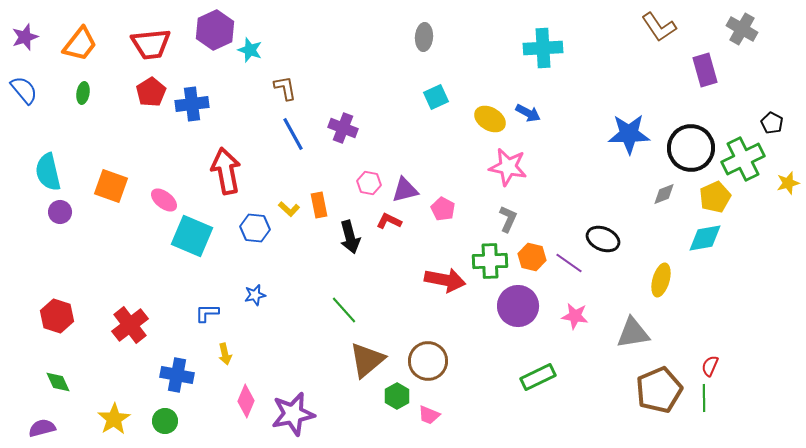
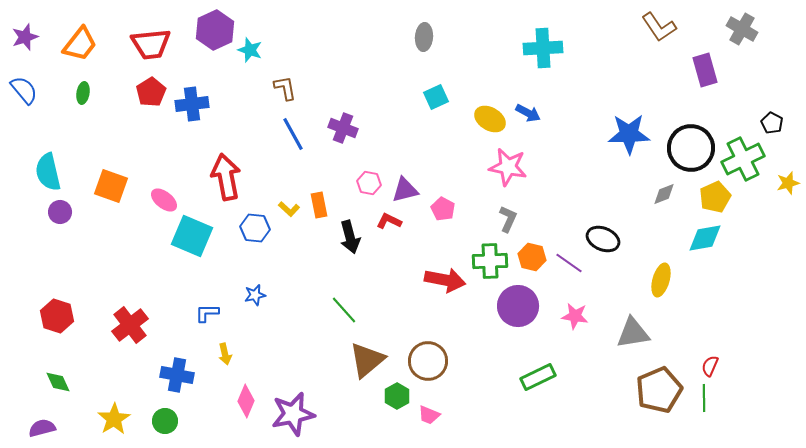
red arrow at (226, 171): moved 6 px down
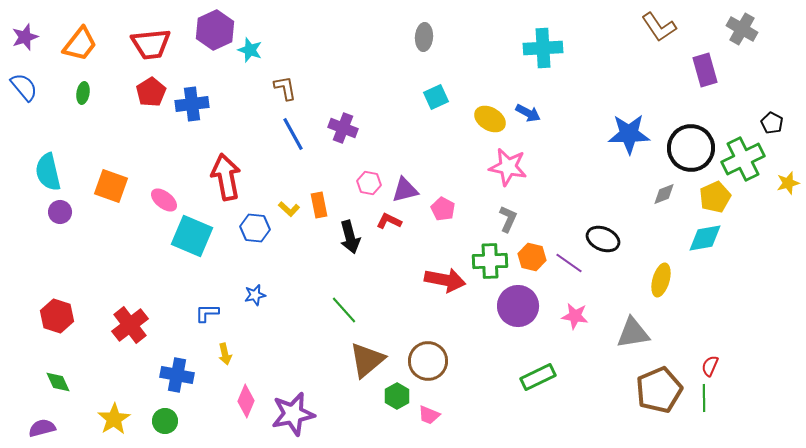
blue semicircle at (24, 90): moved 3 px up
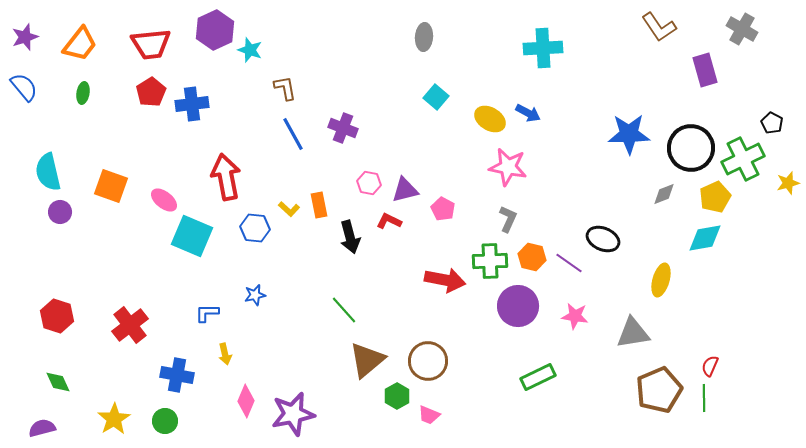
cyan square at (436, 97): rotated 25 degrees counterclockwise
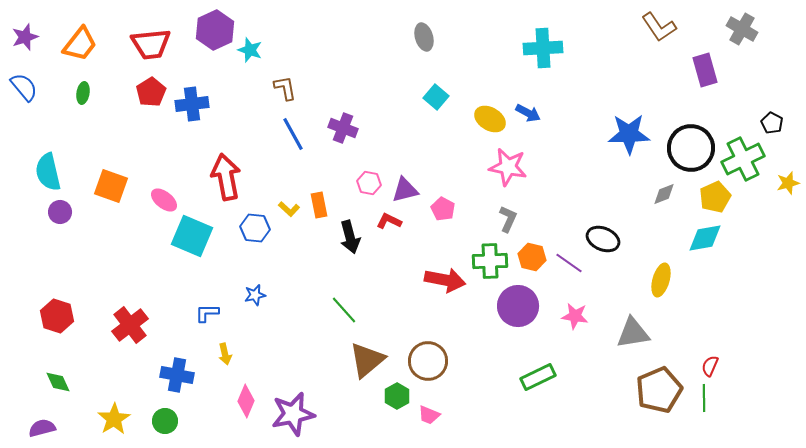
gray ellipse at (424, 37): rotated 20 degrees counterclockwise
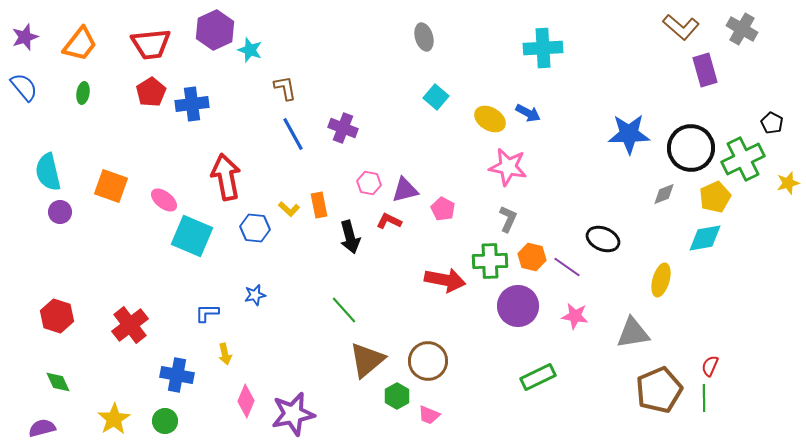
brown L-shape at (659, 27): moved 22 px right; rotated 15 degrees counterclockwise
purple line at (569, 263): moved 2 px left, 4 px down
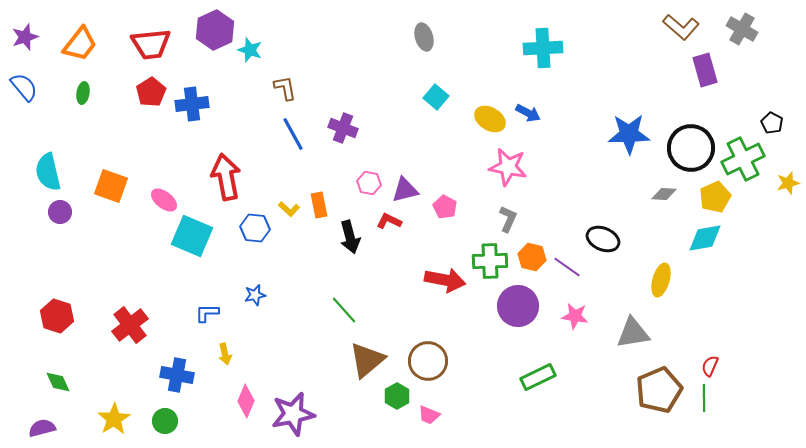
gray diamond at (664, 194): rotated 25 degrees clockwise
pink pentagon at (443, 209): moved 2 px right, 2 px up
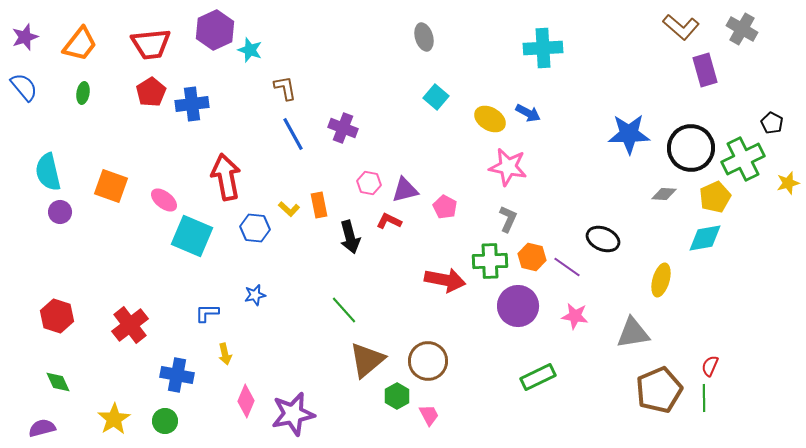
pink trapezoid at (429, 415): rotated 140 degrees counterclockwise
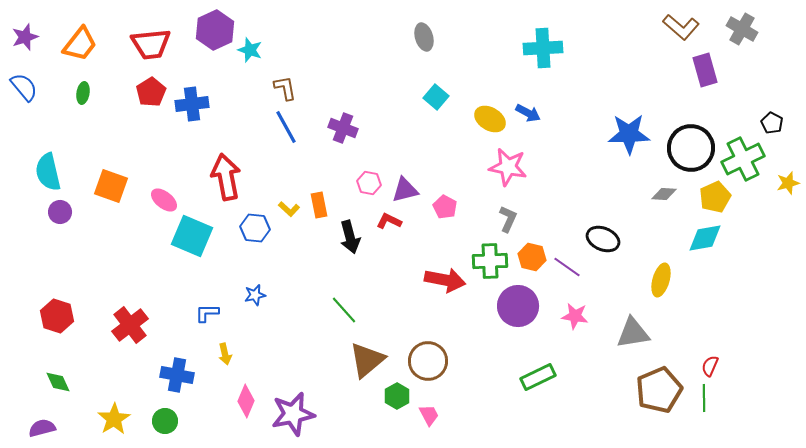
blue line at (293, 134): moved 7 px left, 7 px up
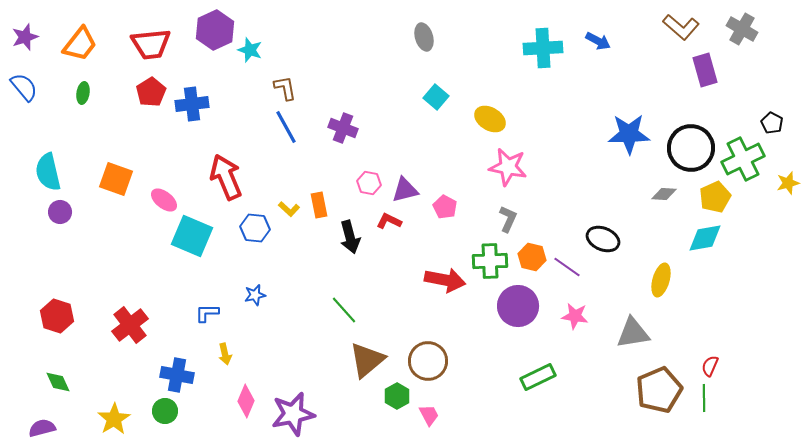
blue arrow at (528, 113): moved 70 px right, 72 px up
red arrow at (226, 177): rotated 12 degrees counterclockwise
orange square at (111, 186): moved 5 px right, 7 px up
green circle at (165, 421): moved 10 px up
